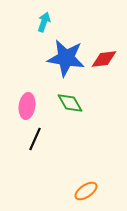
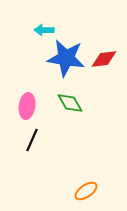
cyan arrow: moved 8 px down; rotated 108 degrees counterclockwise
black line: moved 3 px left, 1 px down
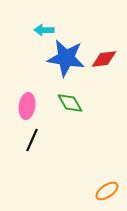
orange ellipse: moved 21 px right
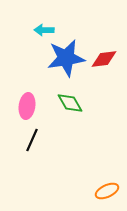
blue star: rotated 18 degrees counterclockwise
orange ellipse: rotated 10 degrees clockwise
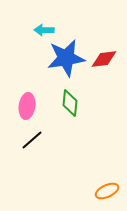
green diamond: rotated 36 degrees clockwise
black line: rotated 25 degrees clockwise
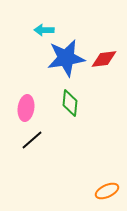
pink ellipse: moved 1 px left, 2 px down
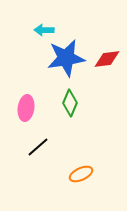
red diamond: moved 3 px right
green diamond: rotated 16 degrees clockwise
black line: moved 6 px right, 7 px down
orange ellipse: moved 26 px left, 17 px up
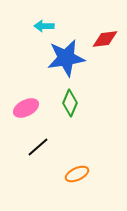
cyan arrow: moved 4 px up
red diamond: moved 2 px left, 20 px up
pink ellipse: rotated 55 degrees clockwise
orange ellipse: moved 4 px left
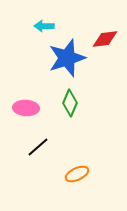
blue star: moved 1 px right; rotated 9 degrees counterclockwise
pink ellipse: rotated 30 degrees clockwise
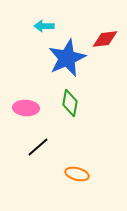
blue star: rotated 6 degrees counterclockwise
green diamond: rotated 12 degrees counterclockwise
orange ellipse: rotated 40 degrees clockwise
